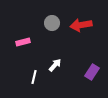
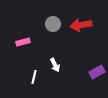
gray circle: moved 1 px right, 1 px down
white arrow: rotated 112 degrees clockwise
purple rectangle: moved 5 px right; rotated 28 degrees clockwise
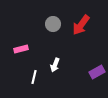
red arrow: rotated 45 degrees counterclockwise
pink rectangle: moved 2 px left, 7 px down
white arrow: rotated 48 degrees clockwise
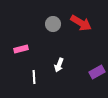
red arrow: moved 2 px up; rotated 95 degrees counterclockwise
white arrow: moved 4 px right
white line: rotated 16 degrees counterclockwise
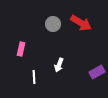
pink rectangle: rotated 64 degrees counterclockwise
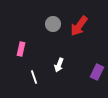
red arrow: moved 2 px left, 3 px down; rotated 95 degrees clockwise
purple rectangle: rotated 35 degrees counterclockwise
white line: rotated 16 degrees counterclockwise
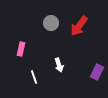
gray circle: moved 2 px left, 1 px up
white arrow: rotated 40 degrees counterclockwise
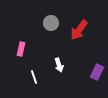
red arrow: moved 4 px down
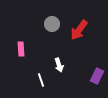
gray circle: moved 1 px right, 1 px down
pink rectangle: rotated 16 degrees counterclockwise
purple rectangle: moved 4 px down
white line: moved 7 px right, 3 px down
